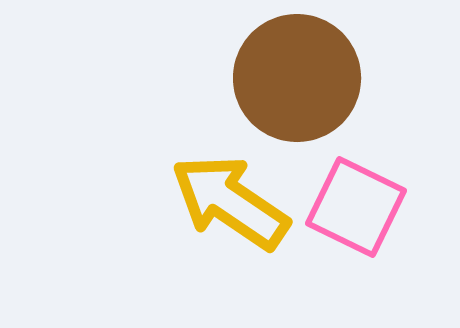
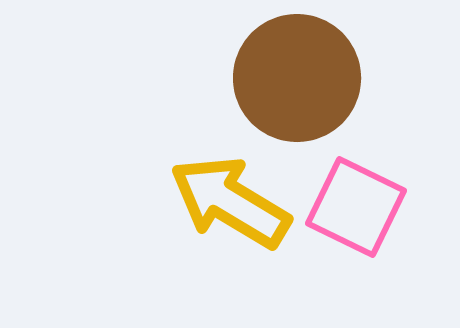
yellow arrow: rotated 3 degrees counterclockwise
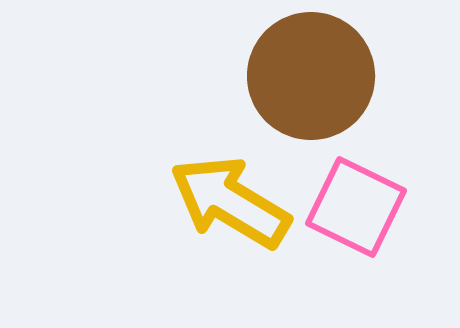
brown circle: moved 14 px right, 2 px up
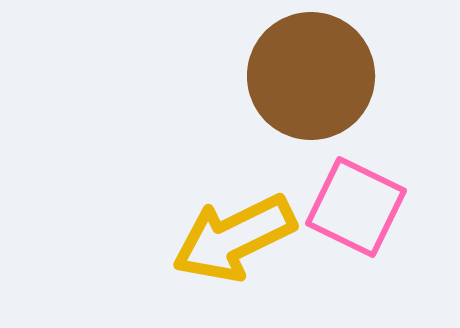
yellow arrow: moved 4 px right, 36 px down; rotated 57 degrees counterclockwise
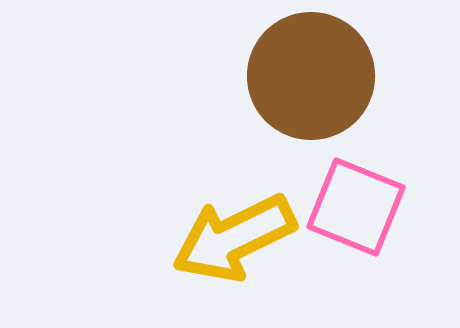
pink square: rotated 4 degrees counterclockwise
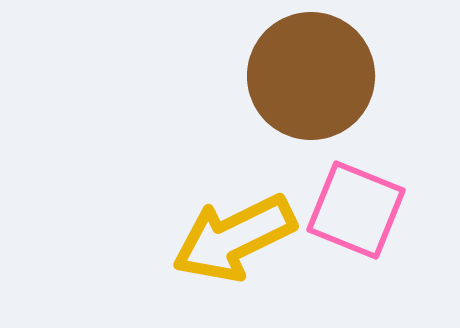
pink square: moved 3 px down
